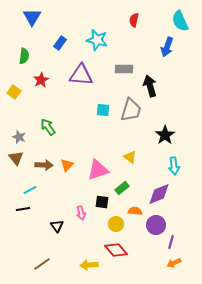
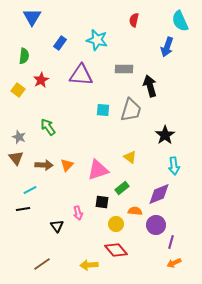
yellow square: moved 4 px right, 2 px up
pink arrow: moved 3 px left
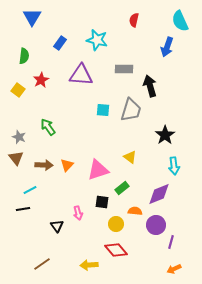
orange arrow: moved 6 px down
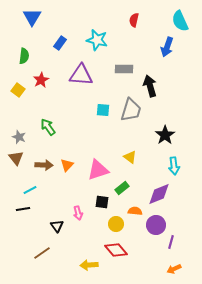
brown line: moved 11 px up
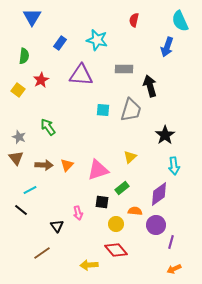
yellow triangle: rotated 40 degrees clockwise
purple diamond: rotated 15 degrees counterclockwise
black line: moved 2 px left, 1 px down; rotated 48 degrees clockwise
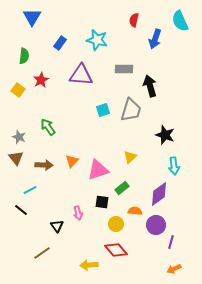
blue arrow: moved 12 px left, 8 px up
cyan square: rotated 24 degrees counterclockwise
black star: rotated 18 degrees counterclockwise
orange triangle: moved 5 px right, 4 px up
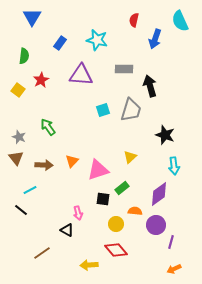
black square: moved 1 px right, 3 px up
black triangle: moved 10 px right, 4 px down; rotated 24 degrees counterclockwise
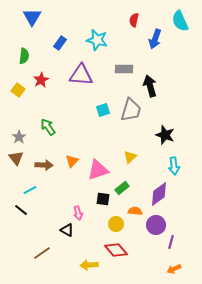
gray star: rotated 16 degrees clockwise
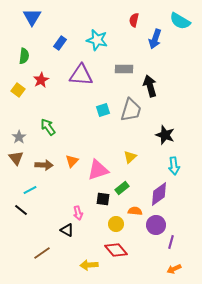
cyan semicircle: rotated 35 degrees counterclockwise
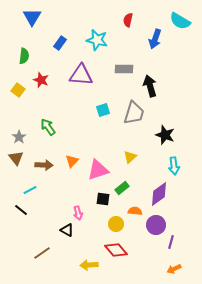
red semicircle: moved 6 px left
red star: rotated 21 degrees counterclockwise
gray trapezoid: moved 3 px right, 3 px down
